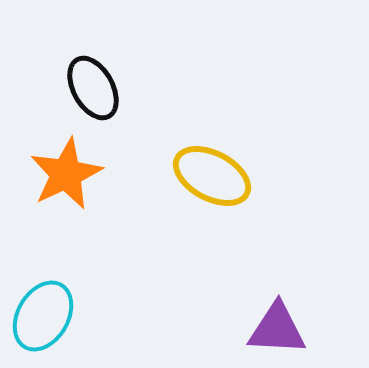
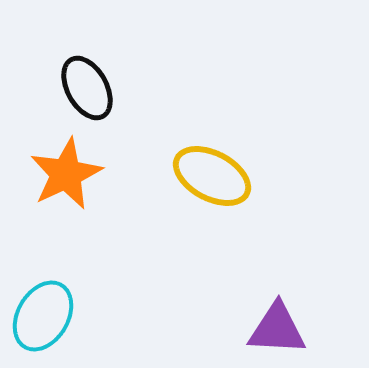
black ellipse: moved 6 px left
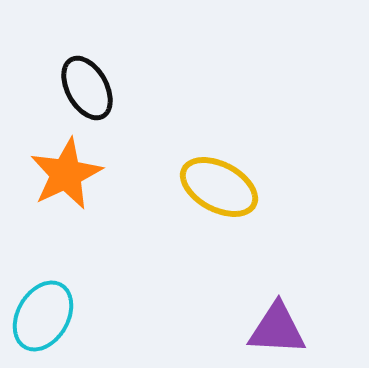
yellow ellipse: moved 7 px right, 11 px down
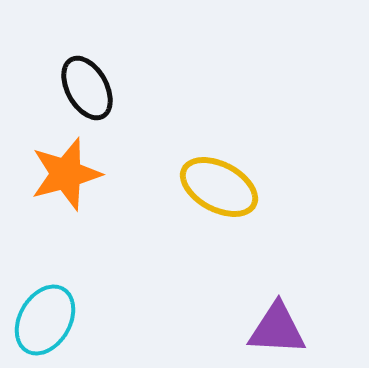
orange star: rotated 10 degrees clockwise
cyan ellipse: moved 2 px right, 4 px down
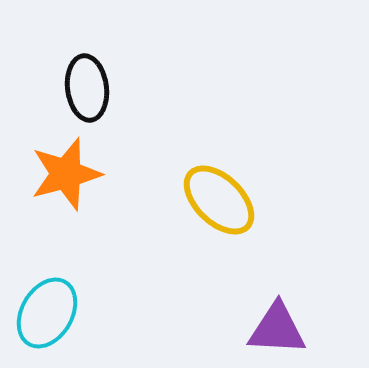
black ellipse: rotated 22 degrees clockwise
yellow ellipse: moved 13 px down; rotated 16 degrees clockwise
cyan ellipse: moved 2 px right, 7 px up
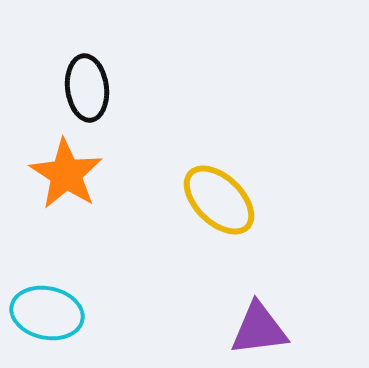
orange star: rotated 24 degrees counterclockwise
cyan ellipse: rotated 72 degrees clockwise
purple triangle: moved 18 px left; rotated 10 degrees counterclockwise
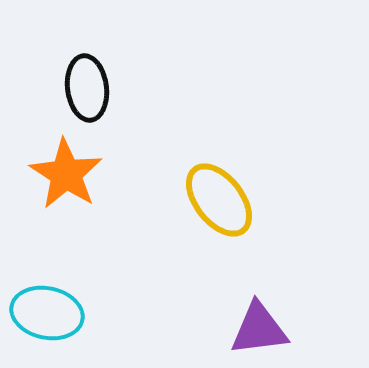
yellow ellipse: rotated 8 degrees clockwise
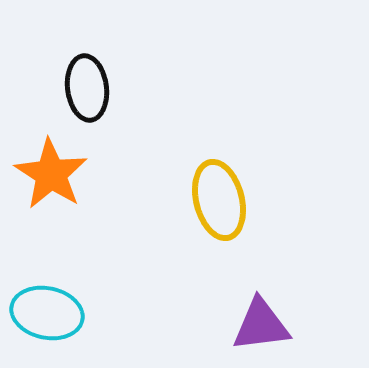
orange star: moved 15 px left
yellow ellipse: rotated 24 degrees clockwise
purple triangle: moved 2 px right, 4 px up
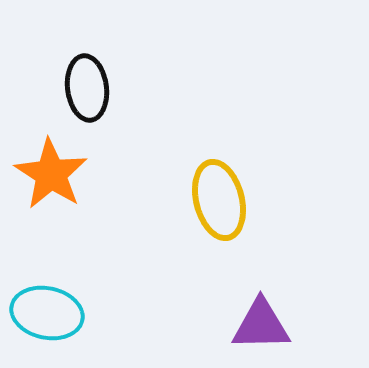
purple triangle: rotated 6 degrees clockwise
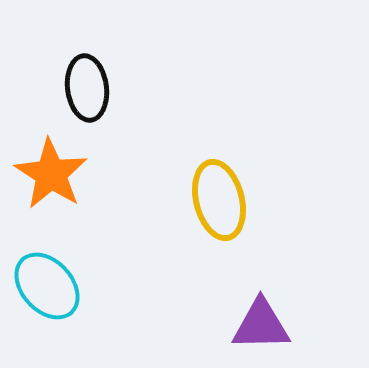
cyan ellipse: moved 27 px up; rotated 36 degrees clockwise
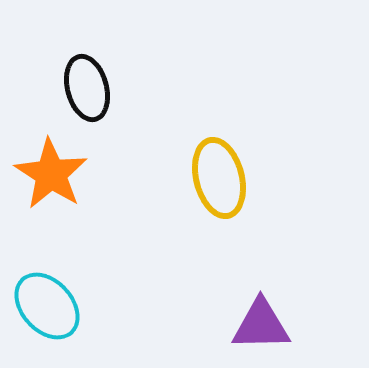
black ellipse: rotated 8 degrees counterclockwise
yellow ellipse: moved 22 px up
cyan ellipse: moved 20 px down
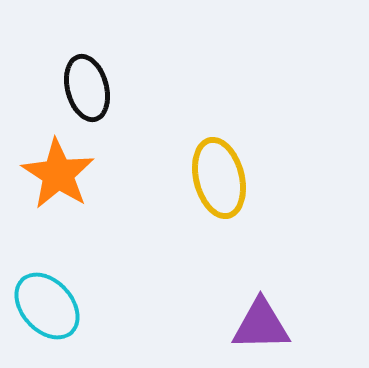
orange star: moved 7 px right
